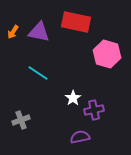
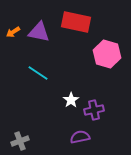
orange arrow: rotated 24 degrees clockwise
white star: moved 2 px left, 2 px down
gray cross: moved 1 px left, 21 px down
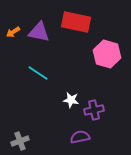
white star: rotated 28 degrees counterclockwise
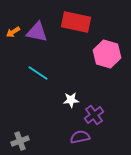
purple triangle: moved 2 px left
white star: rotated 14 degrees counterclockwise
purple cross: moved 5 px down; rotated 24 degrees counterclockwise
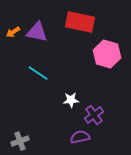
red rectangle: moved 4 px right
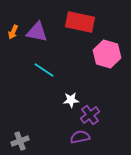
orange arrow: rotated 32 degrees counterclockwise
cyan line: moved 6 px right, 3 px up
purple cross: moved 4 px left
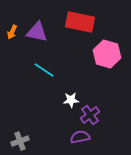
orange arrow: moved 1 px left
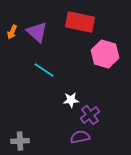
purple triangle: rotated 30 degrees clockwise
pink hexagon: moved 2 px left
gray cross: rotated 18 degrees clockwise
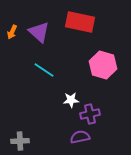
purple triangle: moved 2 px right
pink hexagon: moved 2 px left, 11 px down
purple cross: moved 1 px up; rotated 24 degrees clockwise
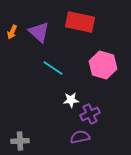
cyan line: moved 9 px right, 2 px up
purple cross: rotated 12 degrees counterclockwise
